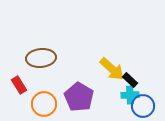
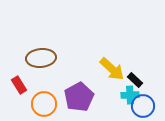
black rectangle: moved 5 px right
purple pentagon: rotated 12 degrees clockwise
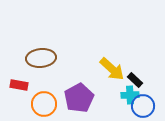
red rectangle: rotated 48 degrees counterclockwise
purple pentagon: moved 1 px down
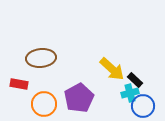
red rectangle: moved 1 px up
cyan cross: moved 2 px up; rotated 12 degrees counterclockwise
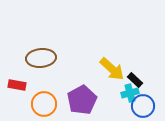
red rectangle: moved 2 px left, 1 px down
purple pentagon: moved 3 px right, 2 px down
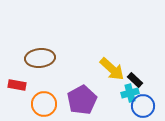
brown ellipse: moved 1 px left
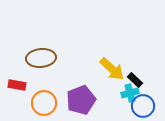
brown ellipse: moved 1 px right
purple pentagon: moved 1 px left; rotated 8 degrees clockwise
orange circle: moved 1 px up
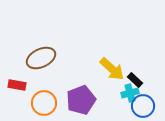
brown ellipse: rotated 20 degrees counterclockwise
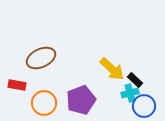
blue circle: moved 1 px right
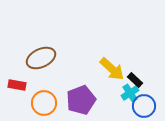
cyan cross: rotated 18 degrees counterclockwise
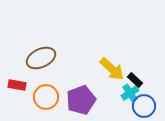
orange circle: moved 2 px right, 6 px up
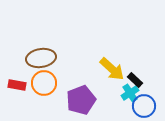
brown ellipse: rotated 16 degrees clockwise
orange circle: moved 2 px left, 14 px up
